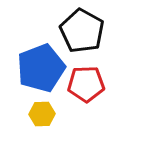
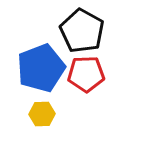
red pentagon: moved 10 px up
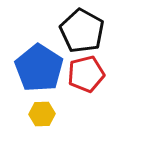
blue pentagon: moved 2 px left; rotated 18 degrees counterclockwise
red pentagon: rotated 12 degrees counterclockwise
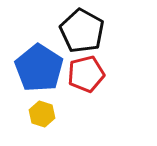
yellow hexagon: rotated 20 degrees clockwise
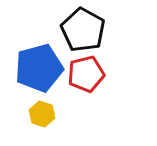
black pentagon: moved 1 px right, 1 px up
blue pentagon: rotated 24 degrees clockwise
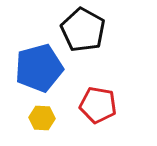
red pentagon: moved 12 px right, 31 px down; rotated 24 degrees clockwise
yellow hexagon: moved 4 px down; rotated 15 degrees counterclockwise
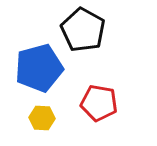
red pentagon: moved 1 px right, 2 px up
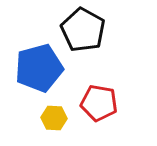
yellow hexagon: moved 12 px right
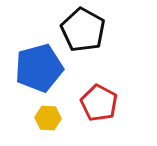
red pentagon: rotated 18 degrees clockwise
yellow hexagon: moved 6 px left
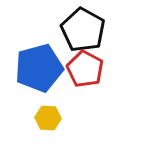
red pentagon: moved 14 px left, 34 px up
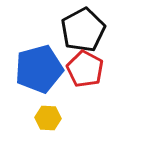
black pentagon: rotated 15 degrees clockwise
blue pentagon: moved 1 px down
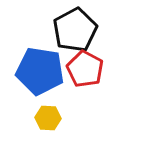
black pentagon: moved 8 px left
blue pentagon: moved 1 px right, 2 px down; rotated 24 degrees clockwise
